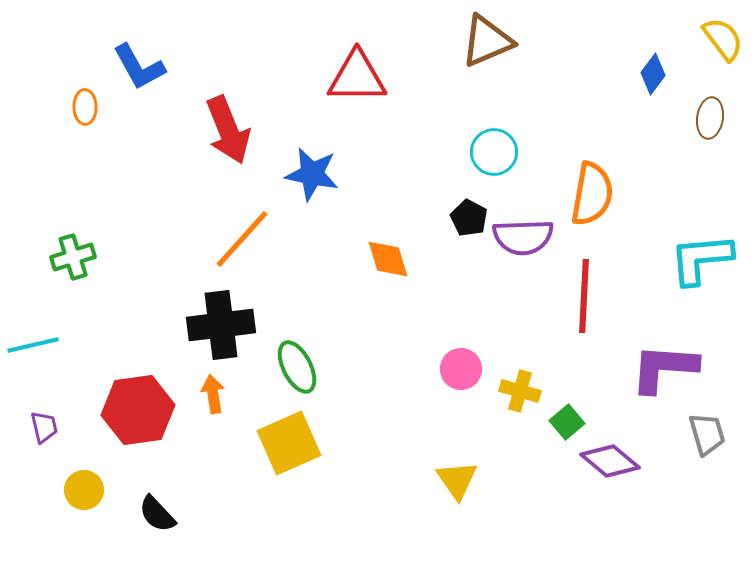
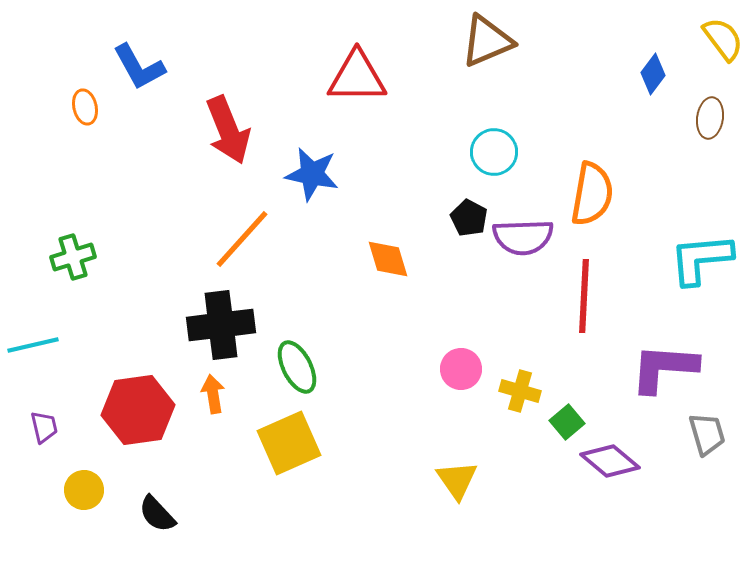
orange ellipse: rotated 12 degrees counterclockwise
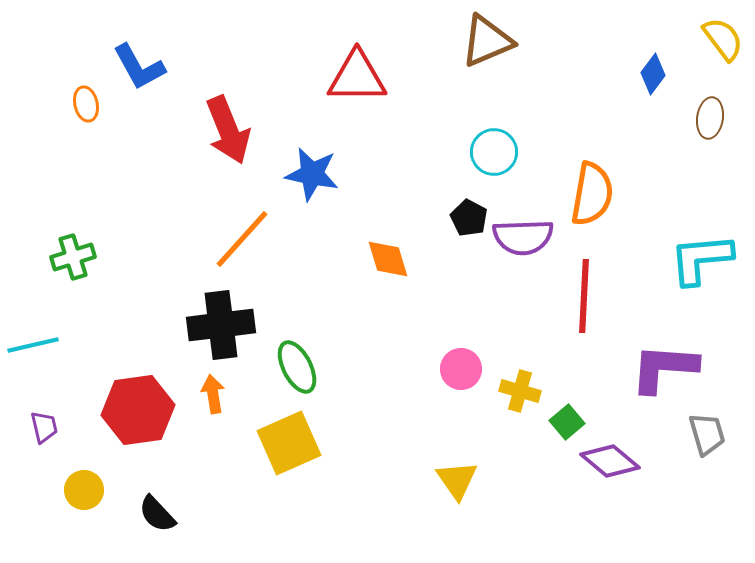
orange ellipse: moved 1 px right, 3 px up
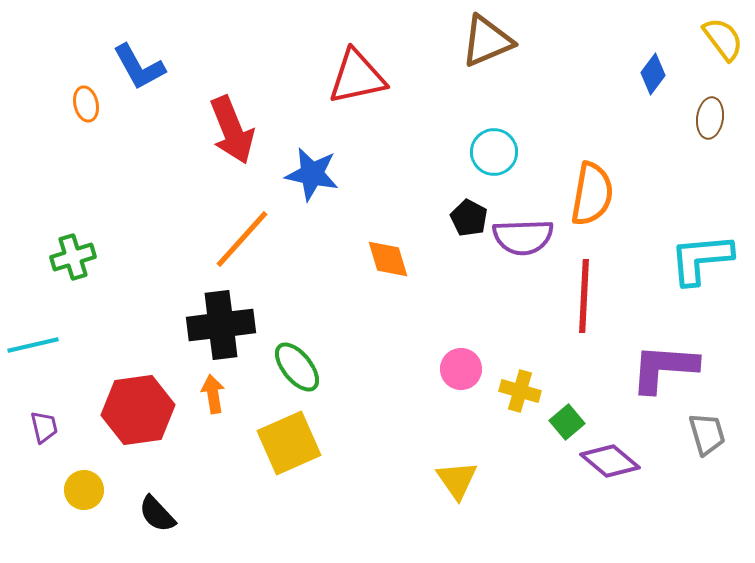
red triangle: rotated 12 degrees counterclockwise
red arrow: moved 4 px right
green ellipse: rotated 12 degrees counterclockwise
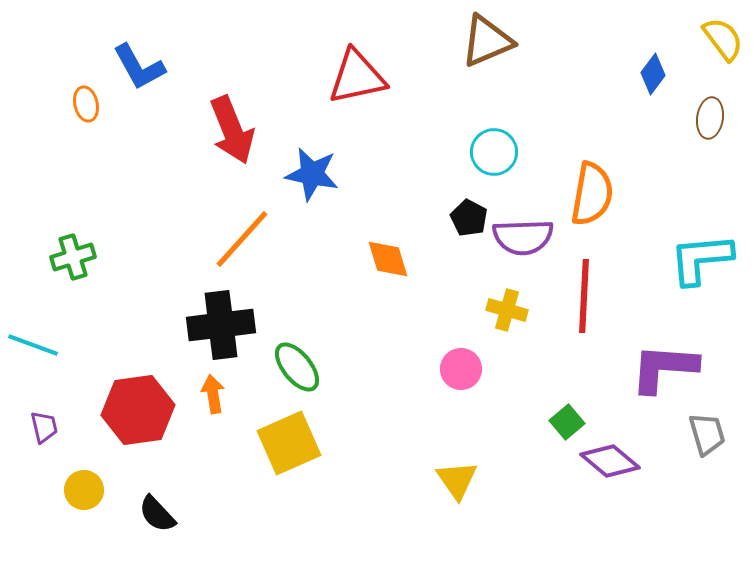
cyan line: rotated 33 degrees clockwise
yellow cross: moved 13 px left, 81 px up
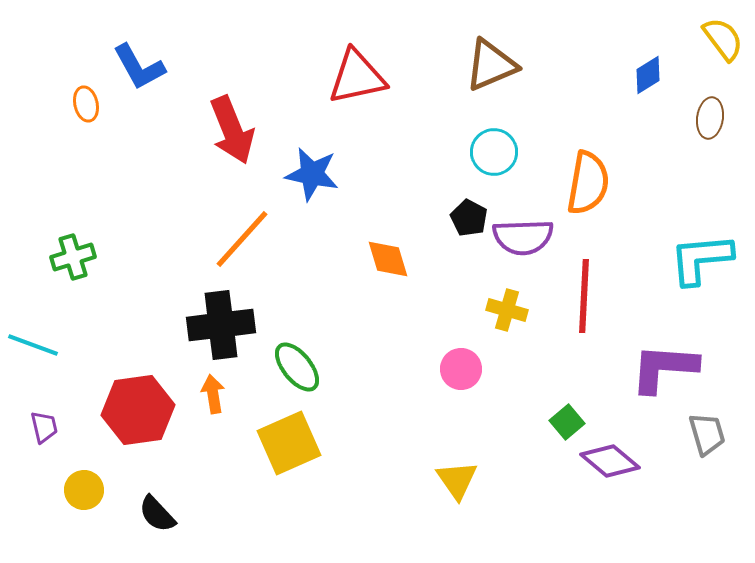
brown triangle: moved 4 px right, 24 px down
blue diamond: moved 5 px left, 1 px down; rotated 21 degrees clockwise
orange semicircle: moved 4 px left, 11 px up
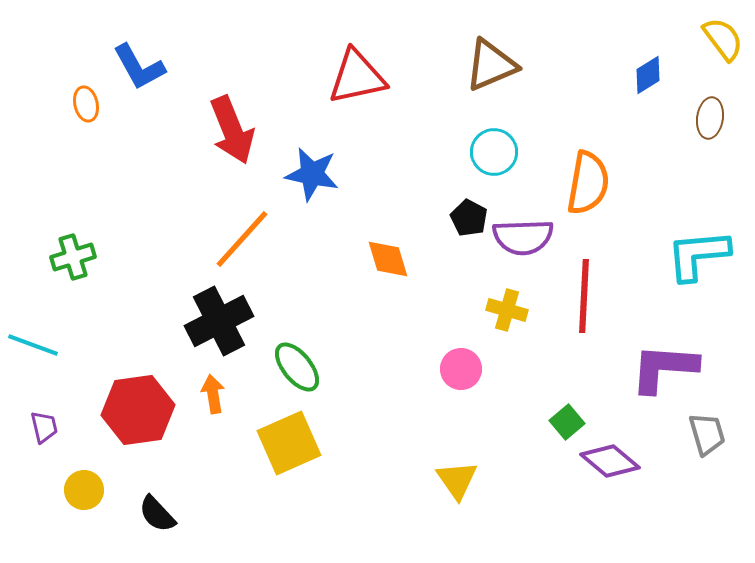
cyan L-shape: moved 3 px left, 4 px up
black cross: moved 2 px left, 4 px up; rotated 20 degrees counterclockwise
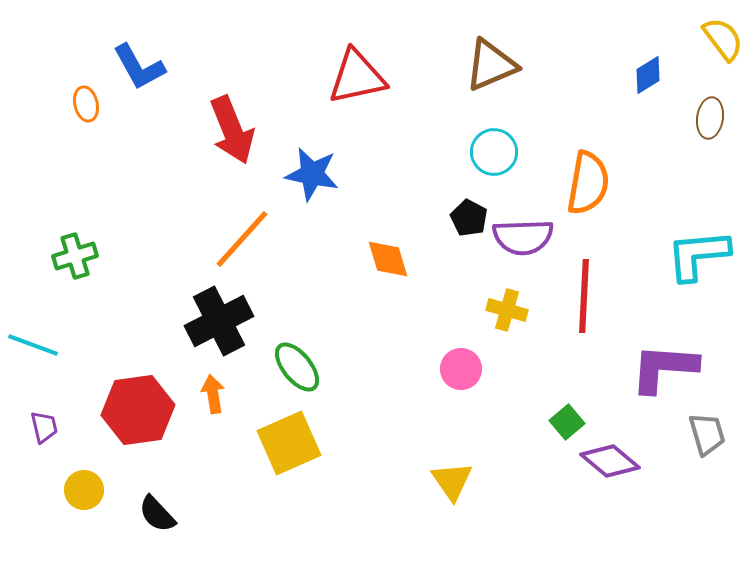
green cross: moved 2 px right, 1 px up
yellow triangle: moved 5 px left, 1 px down
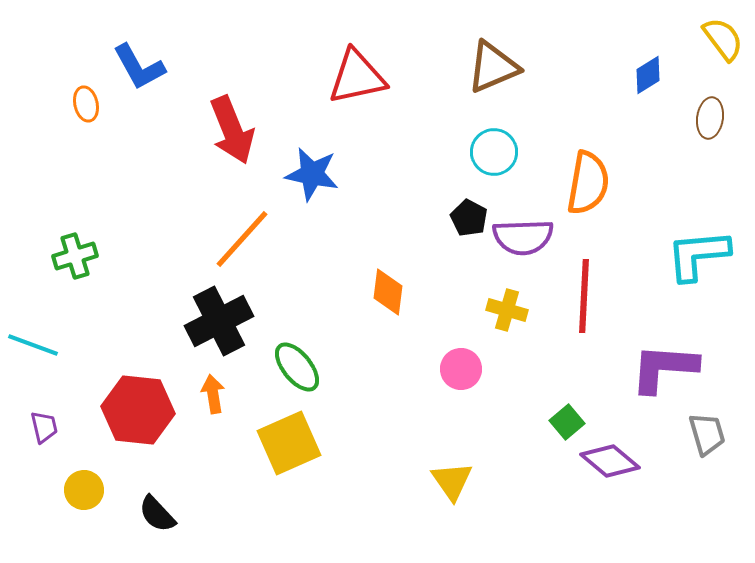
brown triangle: moved 2 px right, 2 px down
orange diamond: moved 33 px down; rotated 24 degrees clockwise
red hexagon: rotated 14 degrees clockwise
